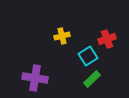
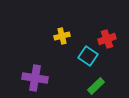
cyan square: rotated 24 degrees counterclockwise
green rectangle: moved 4 px right, 7 px down
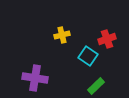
yellow cross: moved 1 px up
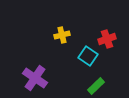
purple cross: rotated 25 degrees clockwise
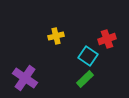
yellow cross: moved 6 px left, 1 px down
purple cross: moved 10 px left
green rectangle: moved 11 px left, 7 px up
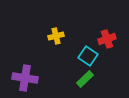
purple cross: rotated 25 degrees counterclockwise
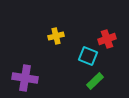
cyan square: rotated 12 degrees counterclockwise
green rectangle: moved 10 px right, 2 px down
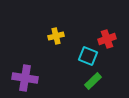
green rectangle: moved 2 px left
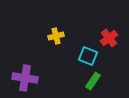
red cross: moved 2 px right, 1 px up; rotated 18 degrees counterclockwise
green rectangle: rotated 12 degrees counterclockwise
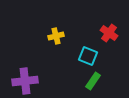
red cross: moved 5 px up; rotated 18 degrees counterclockwise
purple cross: moved 3 px down; rotated 15 degrees counterclockwise
